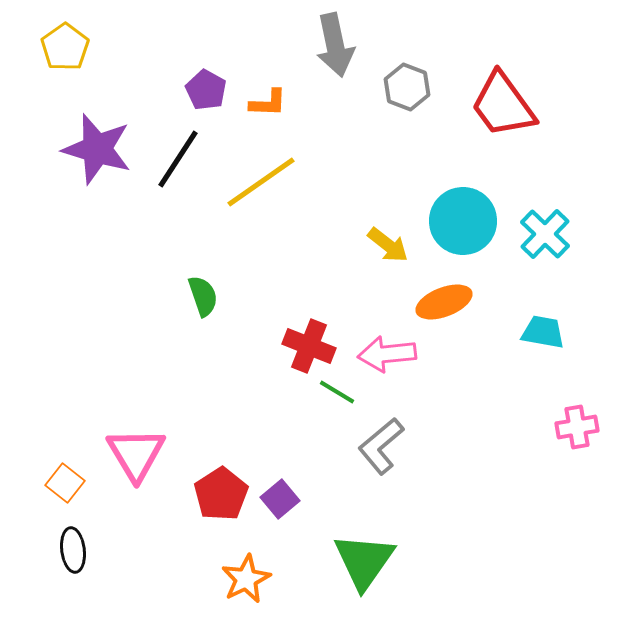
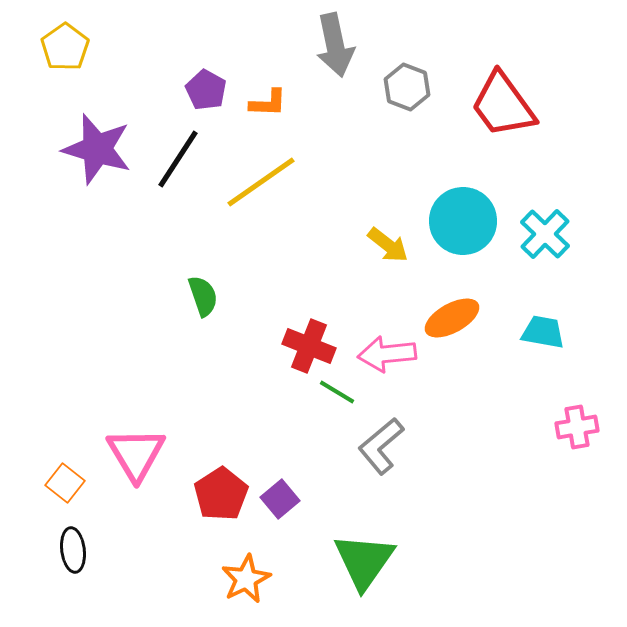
orange ellipse: moved 8 px right, 16 px down; rotated 8 degrees counterclockwise
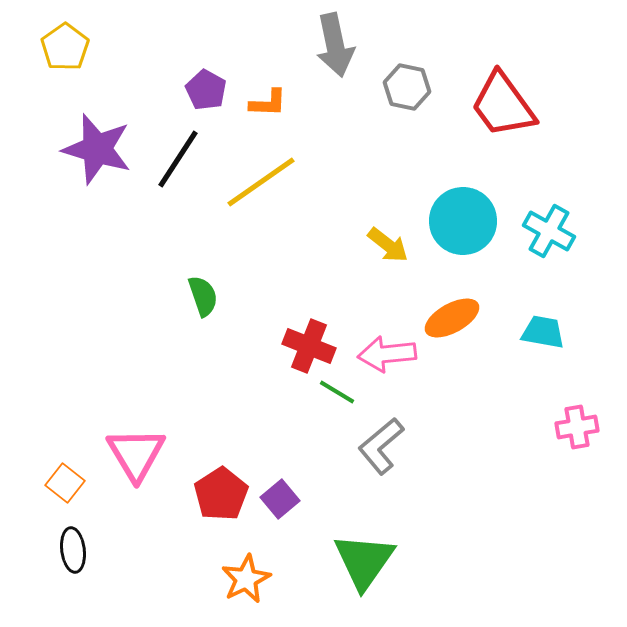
gray hexagon: rotated 9 degrees counterclockwise
cyan cross: moved 4 px right, 3 px up; rotated 15 degrees counterclockwise
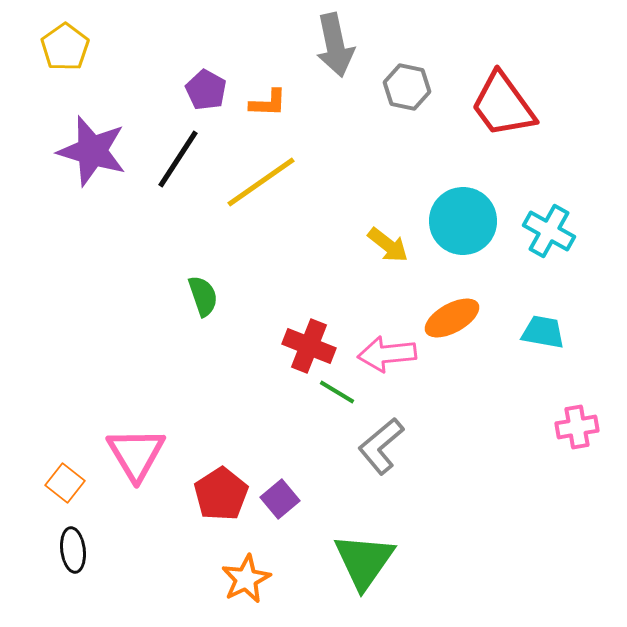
purple star: moved 5 px left, 2 px down
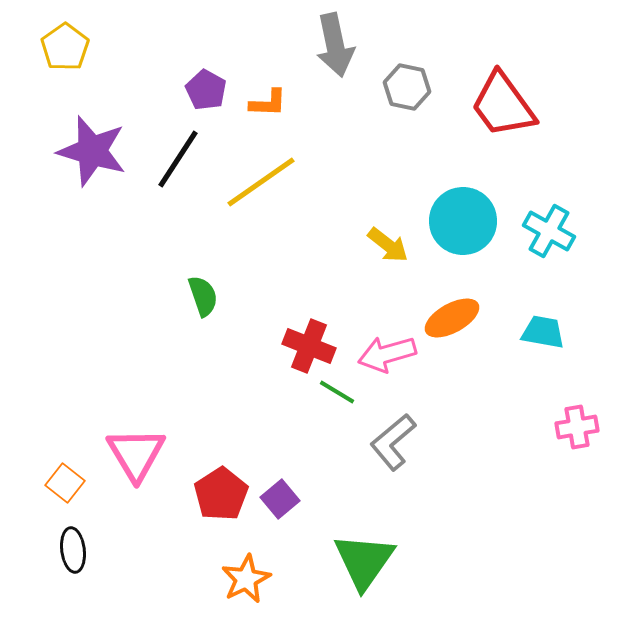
pink arrow: rotated 10 degrees counterclockwise
gray L-shape: moved 12 px right, 4 px up
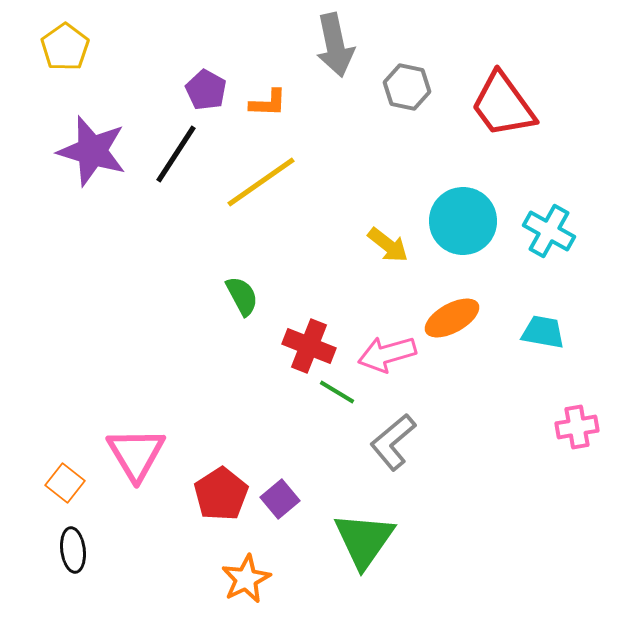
black line: moved 2 px left, 5 px up
green semicircle: moved 39 px right; rotated 9 degrees counterclockwise
green triangle: moved 21 px up
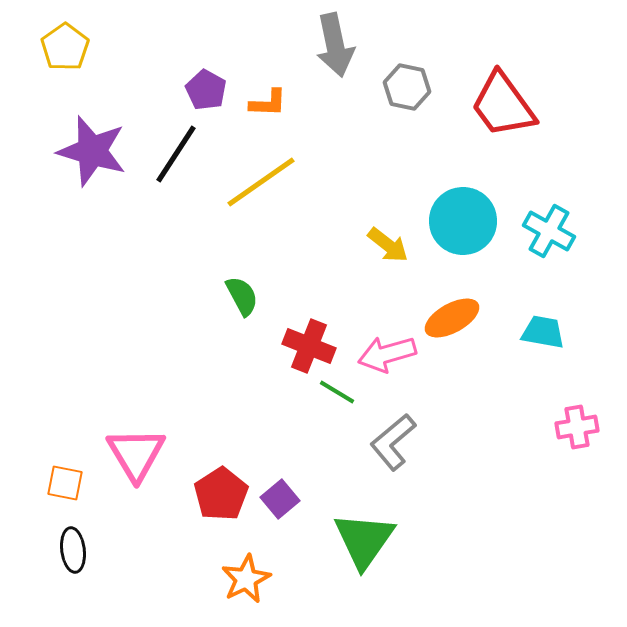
orange square: rotated 27 degrees counterclockwise
